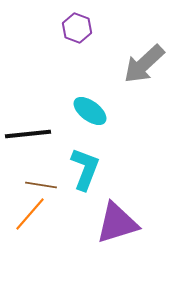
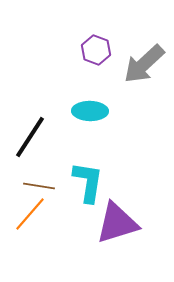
purple hexagon: moved 19 px right, 22 px down
cyan ellipse: rotated 36 degrees counterclockwise
black line: moved 2 px right, 3 px down; rotated 51 degrees counterclockwise
cyan L-shape: moved 3 px right, 13 px down; rotated 12 degrees counterclockwise
brown line: moved 2 px left, 1 px down
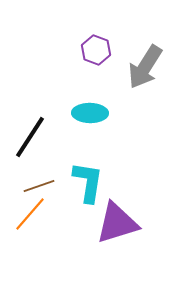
gray arrow: moved 1 px right, 3 px down; rotated 15 degrees counterclockwise
cyan ellipse: moved 2 px down
brown line: rotated 28 degrees counterclockwise
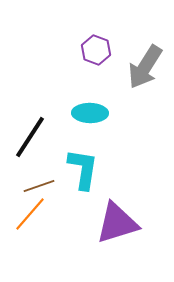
cyan L-shape: moved 5 px left, 13 px up
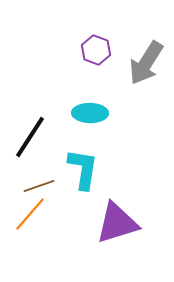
gray arrow: moved 1 px right, 4 px up
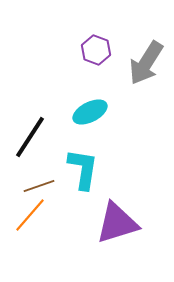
cyan ellipse: moved 1 px up; rotated 28 degrees counterclockwise
orange line: moved 1 px down
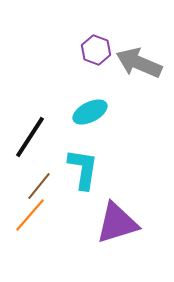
gray arrow: moved 7 px left; rotated 81 degrees clockwise
brown line: rotated 32 degrees counterclockwise
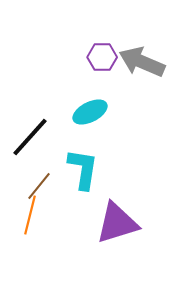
purple hexagon: moved 6 px right, 7 px down; rotated 20 degrees counterclockwise
gray arrow: moved 3 px right, 1 px up
black line: rotated 9 degrees clockwise
orange line: rotated 27 degrees counterclockwise
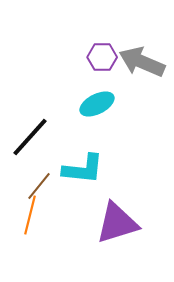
cyan ellipse: moved 7 px right, 8 px up
cyan L-shape: rotated 87 degrees clockwise
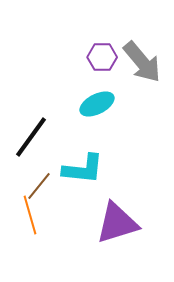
gray arrow: rotated 153 degrees counterclockwise
black line: moved 1 px right; rotated 6 degrees counterclockwise
orange line: rotated 30 degrees counterclockwise
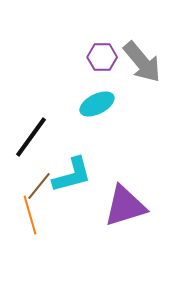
cyan L-shape: moved 11 px left, 6 px down; rotated 21 degrees counterclockwise
purple triangle: moved 8 px right, 17 px up
